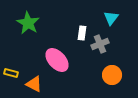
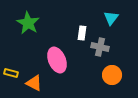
gray cross: moved 3 px down; rotated 36 degrees clockwise
pink ellipse: rotated 20 degrees clockwise
orange triangle: moved 1 px up
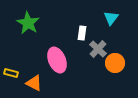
gray cross: moved 2 px left, 2 px down; rotated 30 degrees clockwise
orange circle: moved 3 px right, 12 px up
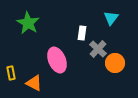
yellow rectangle: rotated 64 degrees clockwise
